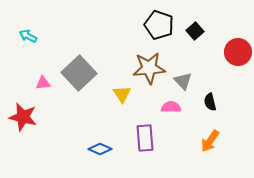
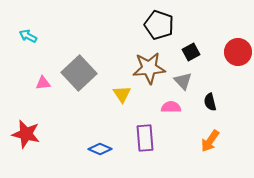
black square: moved 4 px left, 21 px down; rotated 12 degrees clockwise
red star: moved 3 px right, 17 px down
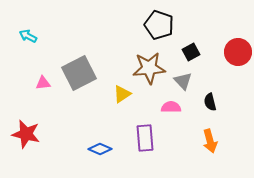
gray square: rotated 16 degrees clockwise
yellow triangle: rotated 30 degrees clockwise
orange arrow: rotated 50 degrees counterclockwise
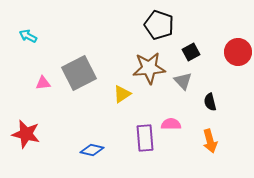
pink semicircle: moved 17 px down
blue diamond: moved 8 px left, 1 px down; rotated 10 degrees counterclockwise
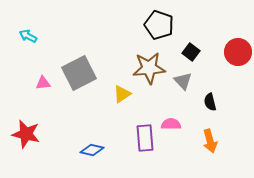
black square: rotated 24 degrees counterclockwise
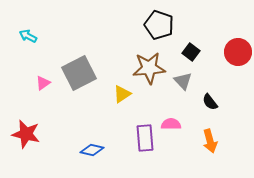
pink triangle: rotated 28 degrees counterclockwise
black semicircle: rotated 24 degrees counterclockwise
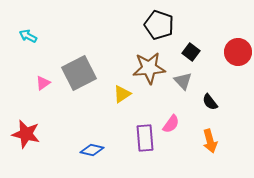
pink semicircle: rotated 126 degrees clockwise
